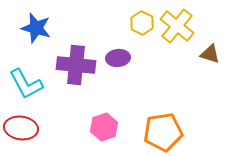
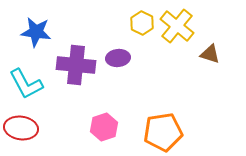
blue star: moved 4 px down; rotated 8 degrees counterclockwise
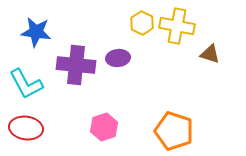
yellow cross: rotated 28 degrees counterclockwise
red ellipse: moved 5 px right
orange pentagon: moved 11 px right, 1 px up; rotated 27 degrees clockwise
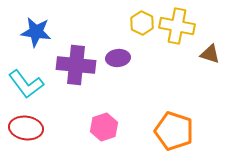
cyan L-shape: rotated 9 degrees counterclockwise
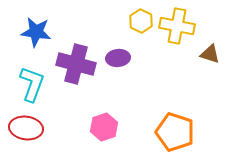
yellow hexagon: moved 1 px left, 2 px up
purple cross: moved 1 px up; rotated 9 degrees clockwise
cyan L-shape: moved 6 px right; rotated 123 degrees counterclockwise
orange pentagon: moved 1 px right, 1 px down
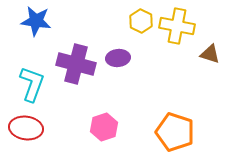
blue star: moved 11 px up
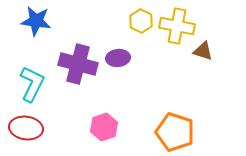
brown triangle: moved 7 px left, 3 px up
purple cross: moved 2 px right
cyan L-shape: rotated 6 degrees clockwise
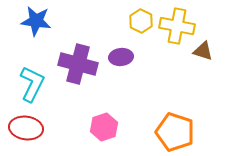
purple ellipse: moved 3 px right, 1 px up
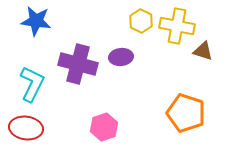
orange pentagon: moved 11 px right, 19 px up
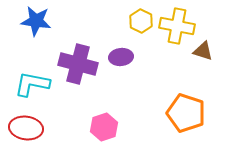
cyan L-shape: rotated 105 degrees counterclockwise
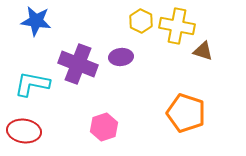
purple cross: rotated 6 degrees clockwise
red ellipse: moved 2 px left, 3 px down
